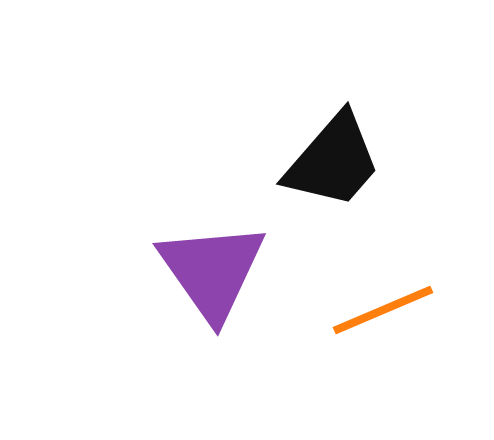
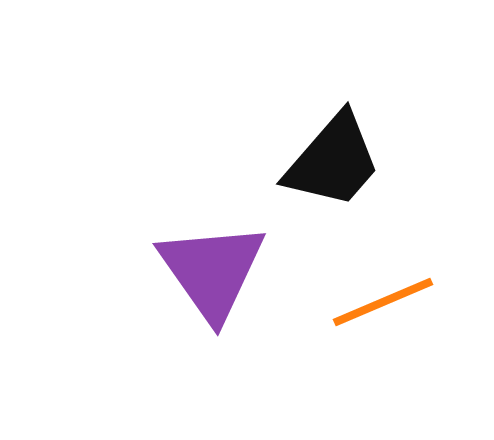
orange line: moved 8 px up
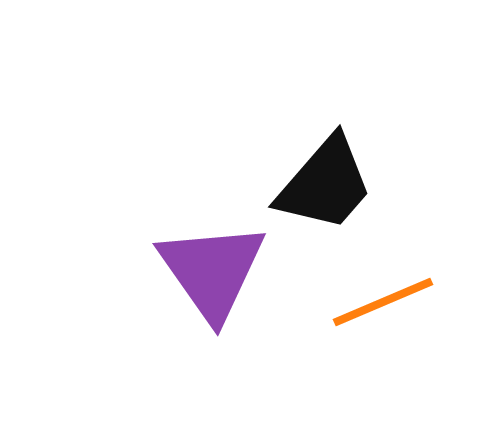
black trapezoid: moved 8 px left, 23 px down
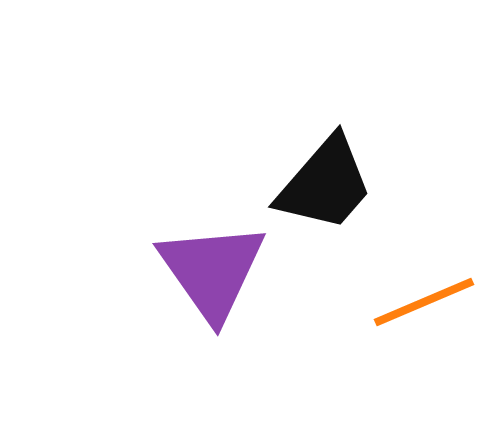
orange line: moved 41 px right
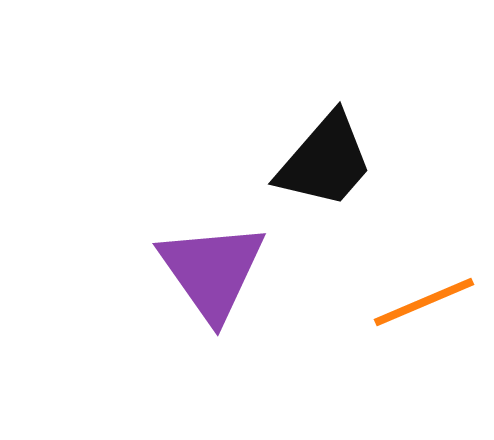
black trapezoid: moved 23 px up
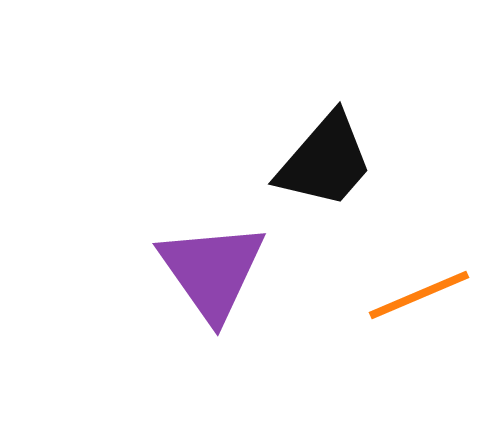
orange line: moved 5 px left, 7 px up
